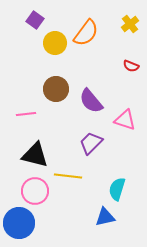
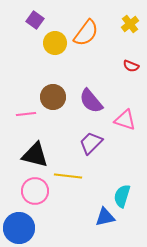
brown circle: moved 3 px left, 8 px down
cyan semicircle: moved 5 px right, 7 px down
blue circle: moved 5 px down
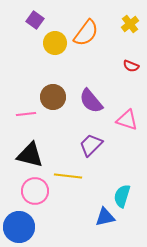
pink triangle: moved 2 px right
purple trapezoid: moved 2 px down
black triangle: moved 5 px left
blue circle: moved 1 px up
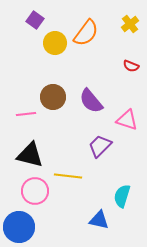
purple trapezoid: moved 9 px right, 1 px down
blue triangle: moved 6 px left, 3 px down; rotated 25 degrees clockwise
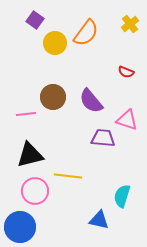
red semicircle: moved 5 px left, 6 px down
purple trapezoid: moved 3 px right, 8 px up; rotated 50 degrees clockwise
black triangle: rotated 28 degrees counterclockwise
blue circle: moved 1 px right
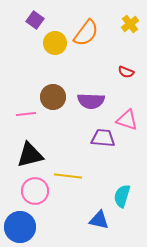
purple semicircle: rotated 48 degrees counterclockwise
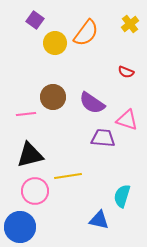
purple semicircle: moved 1 px right, 2 px down; rotated 32 degrees clockwise
yellow line: rotated 16 degrees counterclockwise
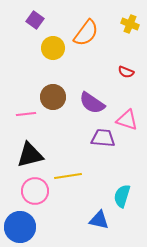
yellow cross: rotated 30 degrees counterclockwise
yellow circle: moved 2 px left, 5 px down
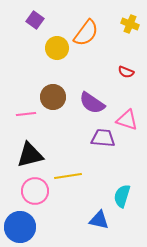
yellow circle: moved 4 px right
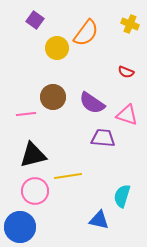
pink triangle: moved 5 px up
black triangle: moved 3 px right
